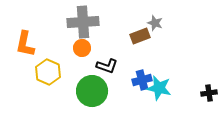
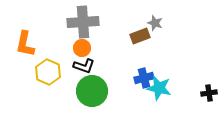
black L-shape: moved 23 px left
blue cross: moved 2 px right, 2 px up
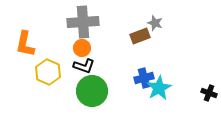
cyan star: rotated 30 degrees clockwise
black cross: rotated 28 degrees clockwise
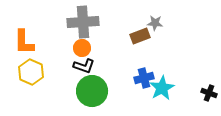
gray star: rotated 14 degrees counterclockwise
orange L-shape: moved 1 px left, 2 px up; rotated 12 degrees counterclockwise
yellow hexagon: moved 17 px left
cyan star: moved 3 px right
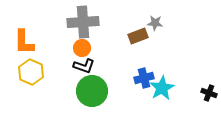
brown rectangle: moved 2 px left
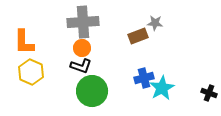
black L-shape: moved 3 px left
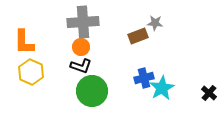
orange circle: moved 1 px left, 1 px up
black cross: rotated 21 degrees clockwise
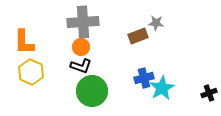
gray star: moved 1 px right
black cross: rotated 28 degrees clockwise
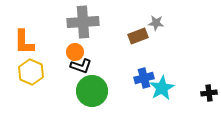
orange circle: moved 6 px left, 5 px down
black cross: rotated 14 degrees clockwise
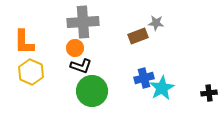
orange circle: moved 4 px up
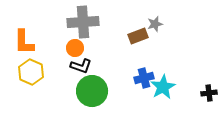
gray star: moved 1 px left, 1 px down; rotated 21 degrees counterclockwise
cyan star: moved 1 px right, 1 px up
